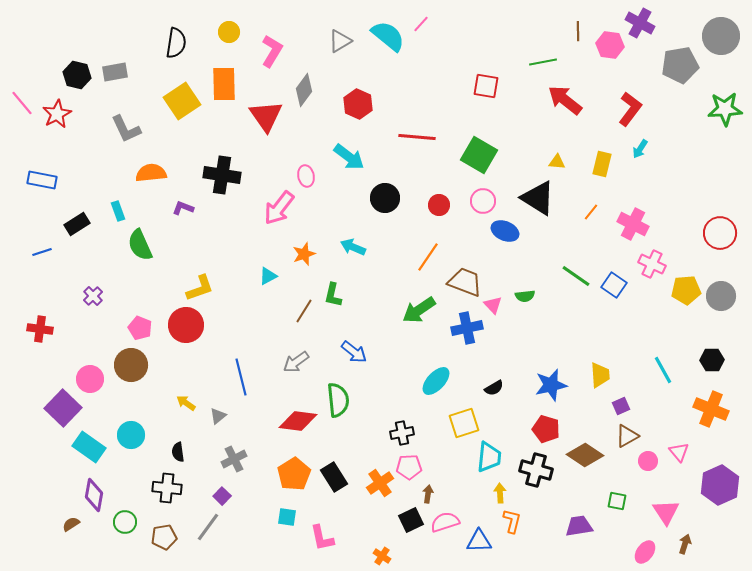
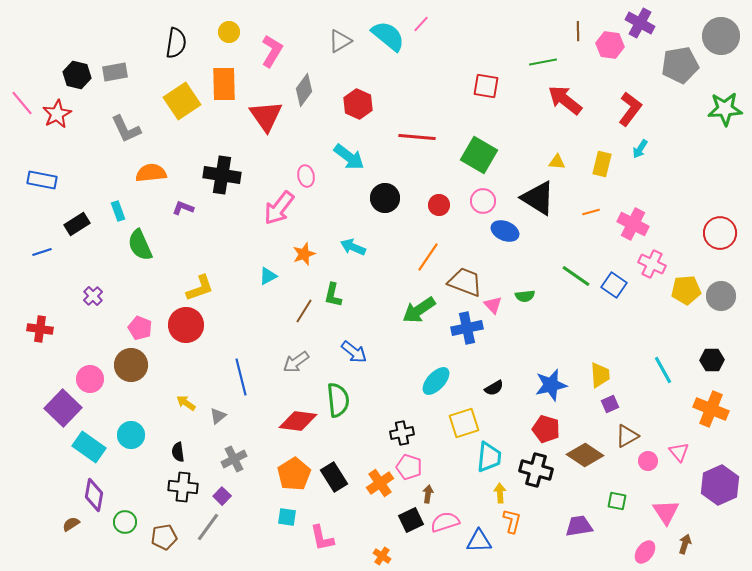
orange line at (591, 212): rotated 36 degrees clockwise
purple square at (621, 406): moved 11 px left, 2 px up
pink pentagon at (409, 467): rotated 20 degrees clockwise
black cross at (167, 488): moved 16 px right, 1 px up
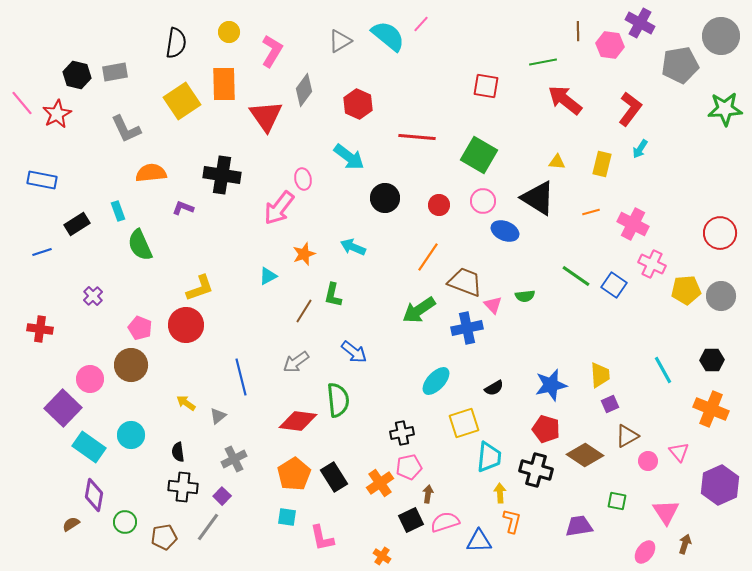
pink ellipse at (306, 176): moved 3 px left, 3 px down
pink pentagon at (409, 467): rotated 30 degrees counterclockwise
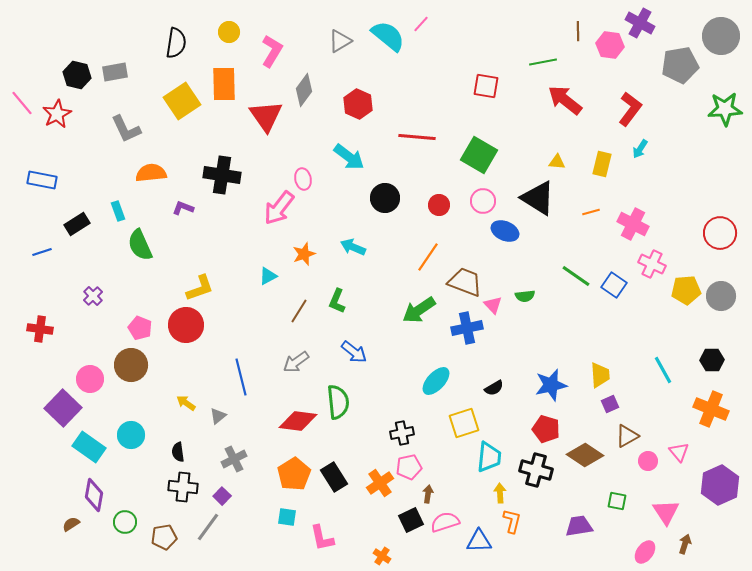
green L-shape at (333, 295): moved 4 px right, 6 px down; rotated 10 degrees clockwise
brown line at (304, 311): moved 5 px left
green semicircle at (338, 400): moved 2 px down
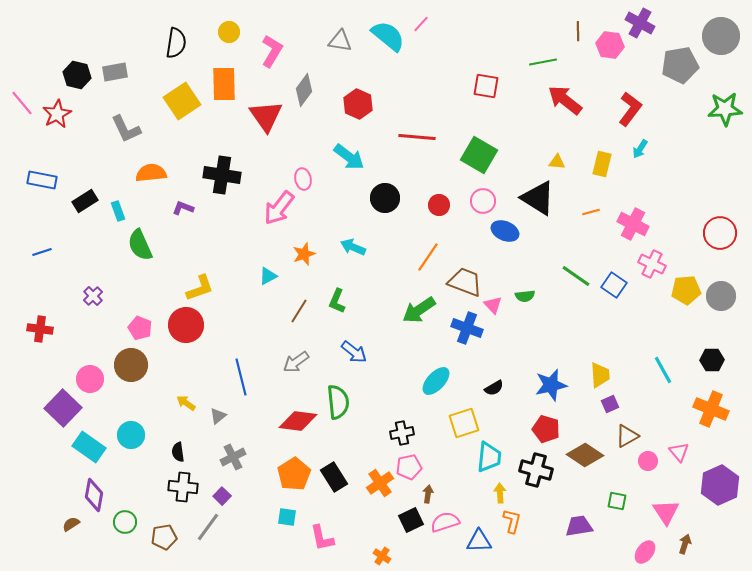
gray triangle at (340, 41): rotated 40 degrees clockwise
black rectangle at (77, 224): moved 8 px right, 23 px up
blue cross at (467, 328): rotated 32 degrees clockwise
gray cross at (234, 459): moved 1 px left, 2 px up
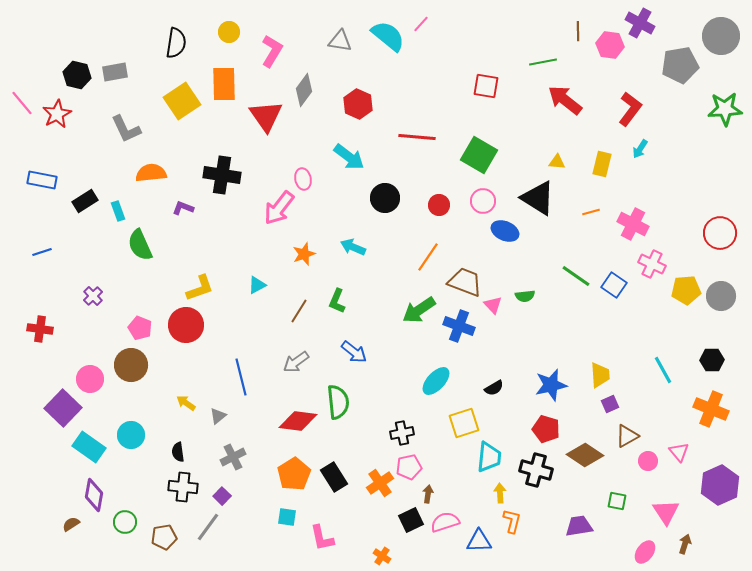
cyan triangle at (268, 276): moved 11 px left, 9 px down
blue cross at (467, 328): moved 8 px left, 2 px up
